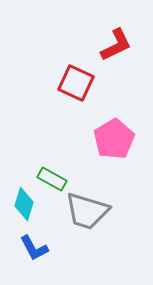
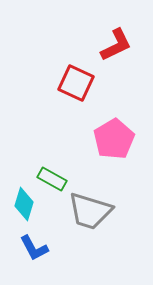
gray trapezoid: moved 3 px right
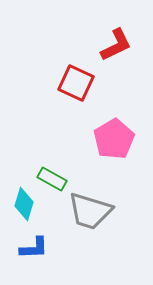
blue L-shape: rotated 64 degrees counterclockwise
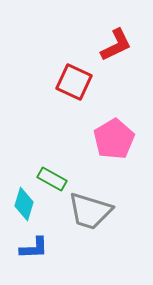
red square: moved 2 px left, 1 px up
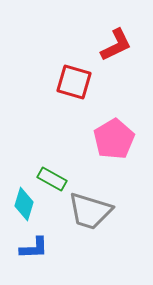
red square: rotated 9 degrees counterclockwise
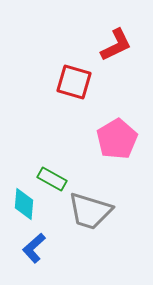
pink pentagon: moved 3 px right
cyan diamond: rotated 12 degrees counterclockwise
blue L-shape: rotated 140 degrees clockwise
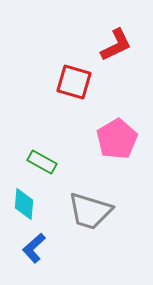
green rectangle: moved 10 px left, 17 px up
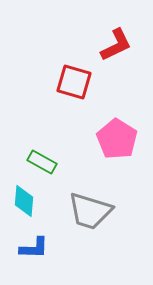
pink pentagon: rotated 9 degrees counterclockwise
cyan diamond: moved 3 px up
blue L-shape: rotated 136 degrees counterclockwise
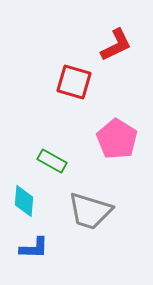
green rectangle: moved 10 px right, 1 px up
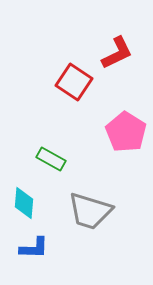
red L-shape: moved 1 px right, 8 px down
red square: rotated 18 degrees clockwise
pink pentagon: moved 9 px right, 7 px up
green rectangle: moved 1 px left, 2 px up
cyan diamond: moved 2 px down
